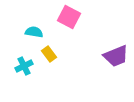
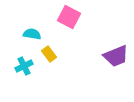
cyan semicircle: moved 2 px left, 2 px down
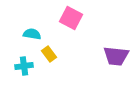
pink square: moved 2 px right, 1 px down
purple trapezoid: rotated 28 degrees clockwise
cyan cross: rotated 18 degrees clockwise
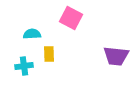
cyan semicircle: rotated 12 degrees counterclockwise
yellow rectangle: rotated 35 degrees clockwise
